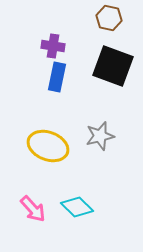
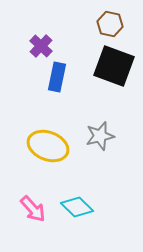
brown hexagon: moved 1 px right, 6 px down
purple cross: moved 12 px left; rotated 35 degrees clockwise
black square: moved 1 px right
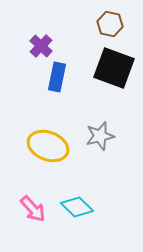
black square: moved 2 px down
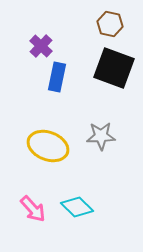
gray star: moved 1 px right; rotated 12 degrees clockwise
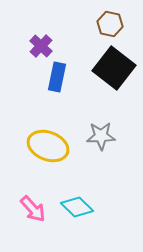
black square: rotated 18 degrees clockwise
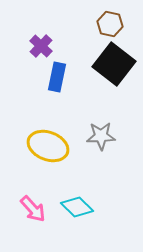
black square: moved 4 px up
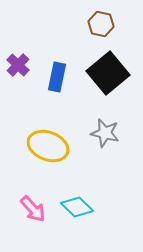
brown hexagon: moved 9 px left
purple cross: moved 23 px left, 19 px down
black square: moved 6 px left, 9 px down; rotated 12 degrees clockwise
gray star: moved 4 px right, 3 px up; rotated 16 degrees clockwise
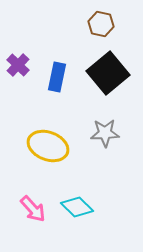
gray star: rotated 16 degrees counterclockwise
